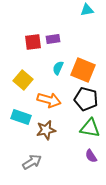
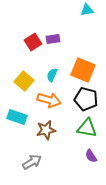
red square: rotated 24 degrees counterclockwise
cyan semicircle: moved 6 px left, 7 px down
yellow square: moved 1 px right, 1 px down
cyan rectangle: moved 4 px left
green triangle: moved 3 px left
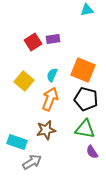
orange arrow: moved 1 px right, 1 px up; rotated 85 degrees counterclockwise
cyan rectangle: moved 25 px down
green triangle: moved 2 px left, 1 px down
purple semicircle: moved 1 px right, 4 px up
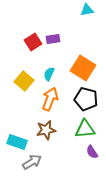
orange square: moved 2 px up; rotated 10 degrees clockwise
cyan semicircle: moved 3 px left, 1 px up
green triangle: rotated 15 degrees counterclockwise
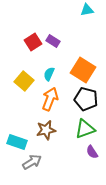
purple rectangle: moved 2 px down; rotated 40 degrees clockwise
orange square: moved 2 px down
green triangle: rotated 15 degrees counterclockwise
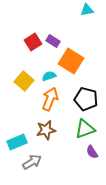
orange square: moved 12 px left, 9 px up
cyan semicircle: moved 2 px down; rotated 48 degrees clockwise
cyan rectangle: rotated 42 degrees counterclockwise
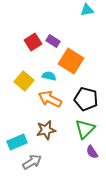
cyan semicircle: rotated 32 degrees clockwise
orange arrow: rotated 85 degrees counterclockwise
green triangle: rotated 25 degrees counterclockwise
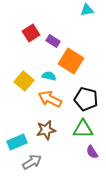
red square: moved 2 px left, 9 px up
green triangle: moved 2 px left; rotated 45 degrees clockwise
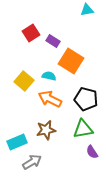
green triangle: rotated 10 degrees counterclockwise
